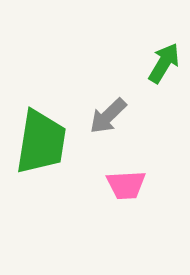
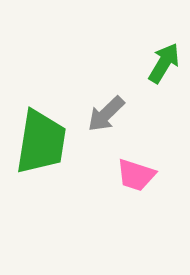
gray arrow: moved 2 px left, 2 px up
pink trapezoid: moved 10 px right, 10 px up; rotated 21 degrees clockwise
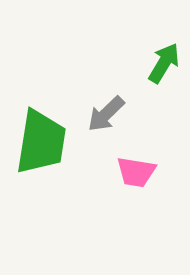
pink trapezoid: moved 3 px up; rotated 9 degrees counterclockwise
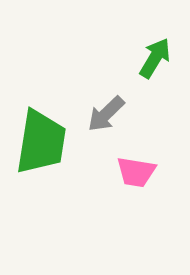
green arrow: moved 9 px left, 5 px up
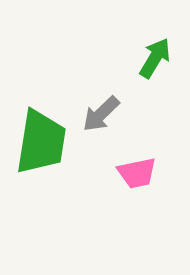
gray arrow: moved 5 px left
pink trapezoid: moved 1 px right, 1 px down; rotated 21 degrees counterclockwise
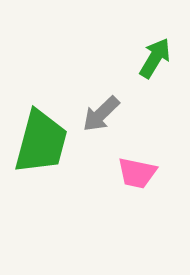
green trapezoid: rotated 6 degrees clockwise
pink trapezoid: rotated 24 degrees clockwise
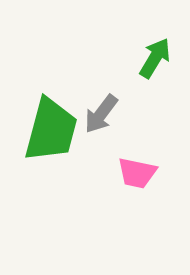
gray arrow: rotated 9 degrees counterclockwise
green trapezoid: moved 10 px right, 12 px up
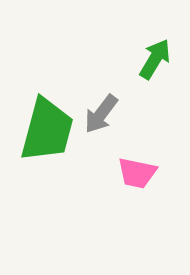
green arrow: moved 1 px down
green trapezoid: moved 4 px left
